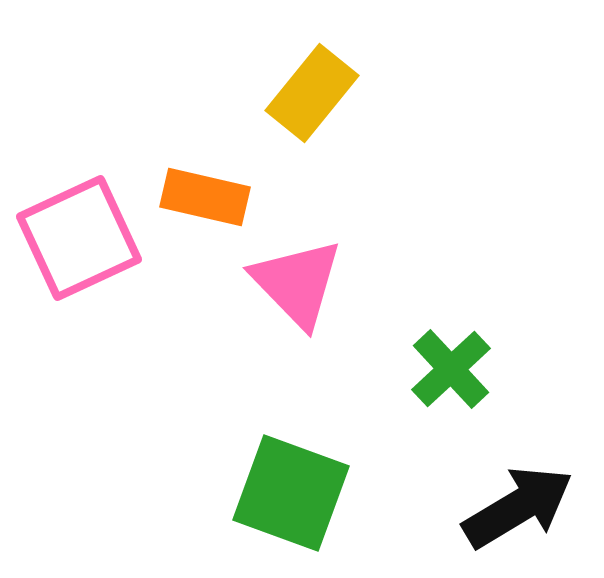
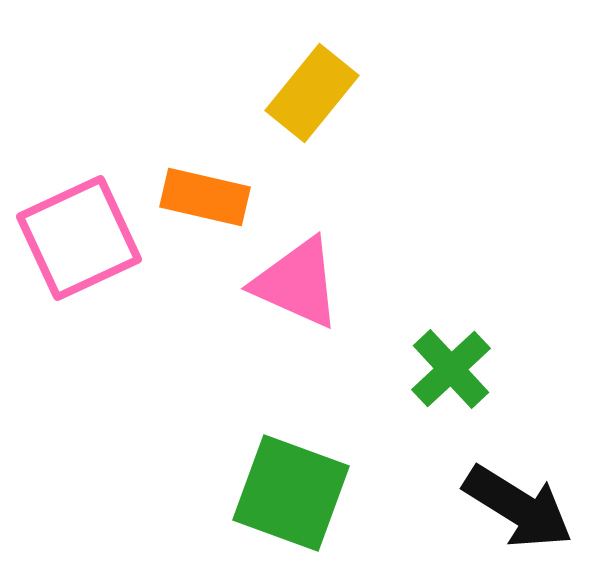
pink triangle: rotated 22 degrees counterclockwise
black arrow: rotated 63 degrees clockwise
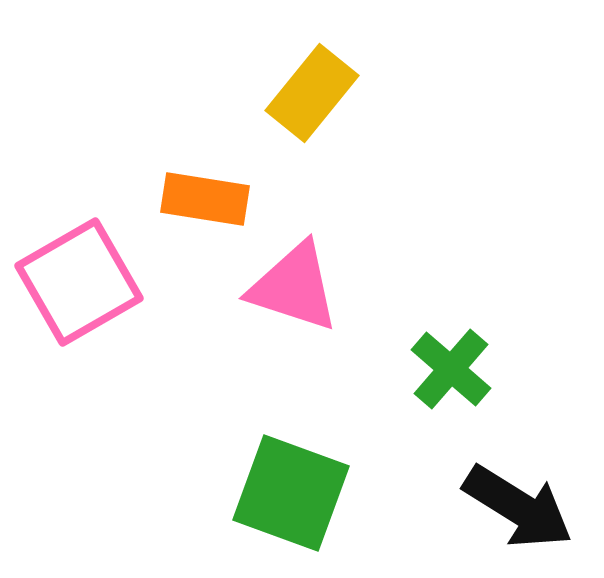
orange rectangle: moved 2 px down; rotated 4 degrees counterclockwise
pink square: moved 44 px down; rotated 5 degrees counterclockwise
pink triangle: moved 3 px left, 4 px down; rotated 6 degrees counterclockwise
green cross: rotated 6 degrees counterclockwise
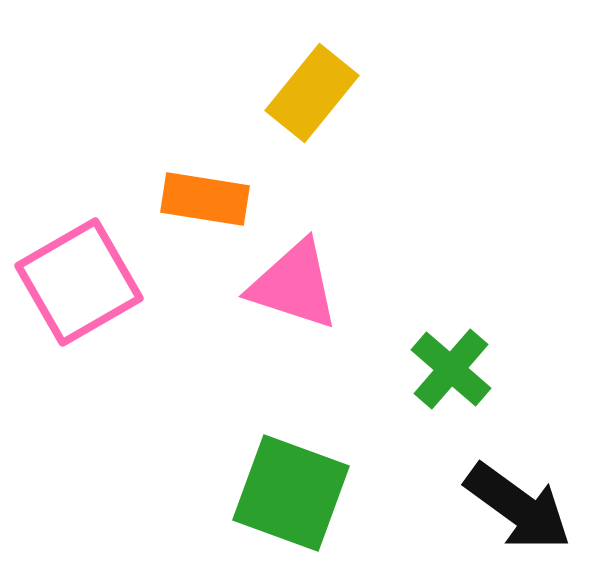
pink triangle: moved 2 px up
black arrow: rotated 4 degrees clockwise
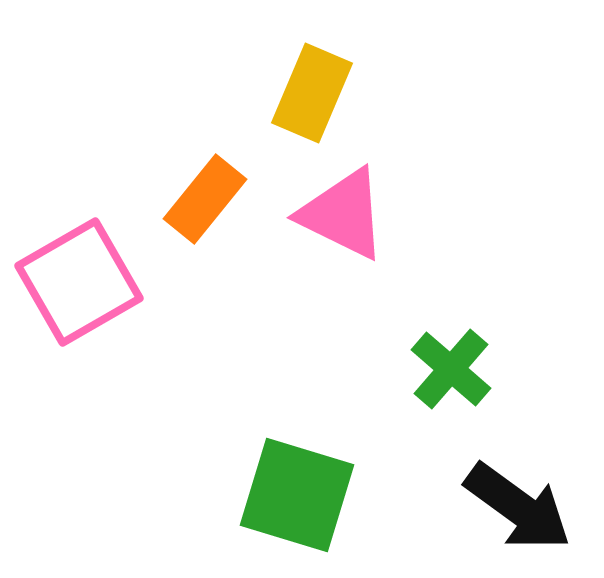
yellow rectangle: rotated 16 degrees counterclockwise
orange rectangle: rotated 60 degrees counterclockwise
pink triangle: moved 49 px right, 71 px up; rotated 8 degrees clockwise
green square: moved 6 px right, 2 px down; rotated 3 degrees counterclockwise
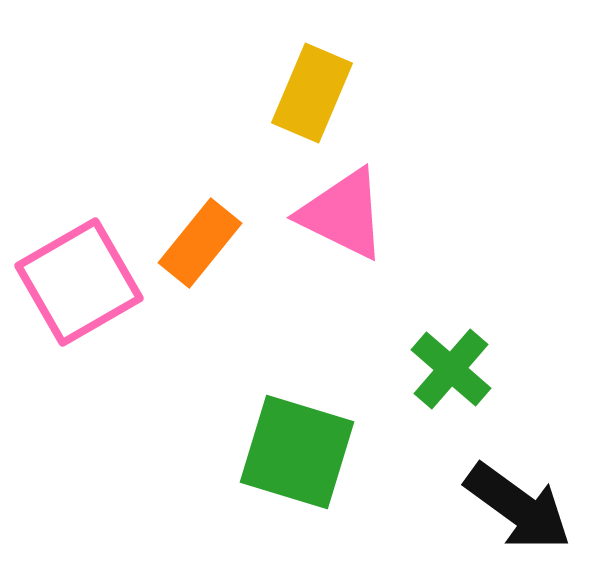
orange rectangle: moved 5 px left, 44 px down
green square: moved 43 px up
